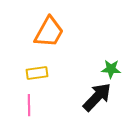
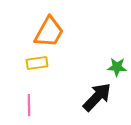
green star: moved 6 px right, 2 px up
yellow rectangle: moved 10 px up
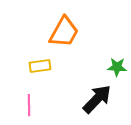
orange trapezoid: moved 15 px right
yellow rectangle: moved 3 px right, 3 px down
black arrow: moved 2 px down
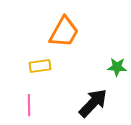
black arrow: moved 4 px left, 4 px down
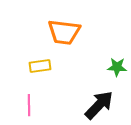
orange trapezoid: rotated 68 degrees clockwise
black arrow: moved 6 px right, 2 px down
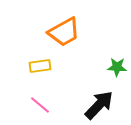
orange trapezoid: rotated 36 degrees counterclockwise
pink line: moved 11 px right; rotated 50 degrees counterclockwise
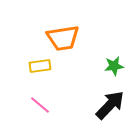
orange trapezoid: moved 1 px left, 6 px down; rotated 20 degrees clockwise
green star: moved 3 px left, 1 px up; rotated 12 degrees counterclockwise
black arrow: moved 11 px right
